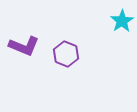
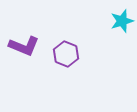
cyan star: rotated 15 degrees clockwise
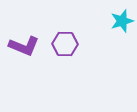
purple hexagon: moved 1 px left, 10 px up; rotated 20 degrees counterclockwise
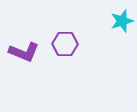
purple L-shape: moved 6 px down
